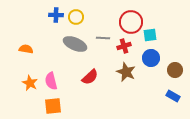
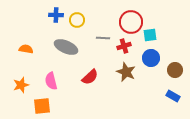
yellow circle: moved 1 px right, 3 px down
gray ellipse: moved 9 px left, 3 px down
orange star: moved 9 px left, 2 px down; rotated 28 degrees clockwise
orange square: moved 11 px left
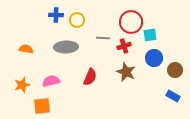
gray ellipse: rotated 25 degrees counterclockwise
blue circle: moved 3 px right
red semicircle: rotated 24 degrees counterclockwise
pink semicircle: rotated 90 degrees clockwise
orange star: moved 1 px right
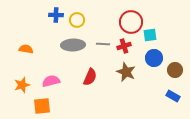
gray line: moved 6 px down
gray ellipse: moved 7 px right, 2 px up
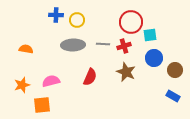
orange square: moved 1 px up
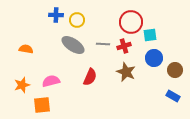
gray ellipse: rotated 35 degrees clockwise
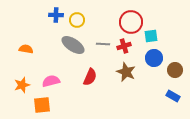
cyan square: moved 1 px right, 1 px down
